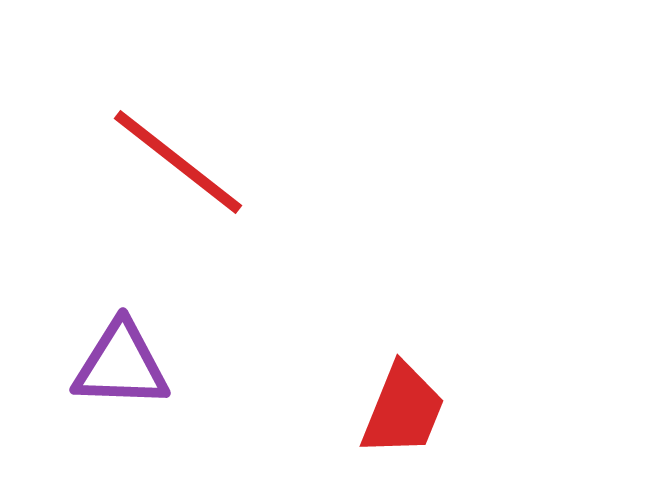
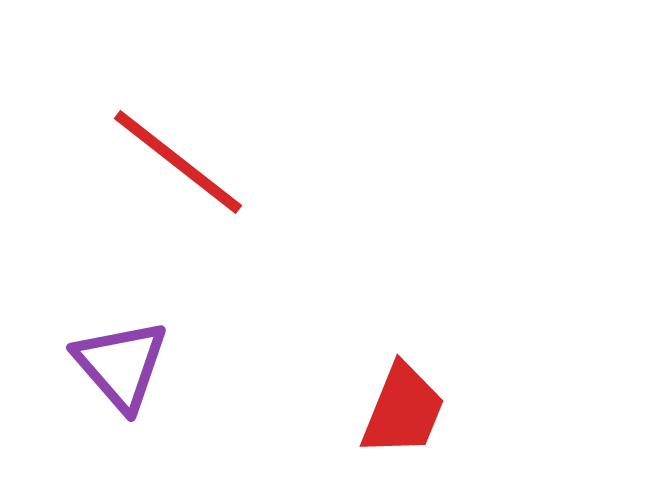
purple triangle: rotated 47 degrees clockwise
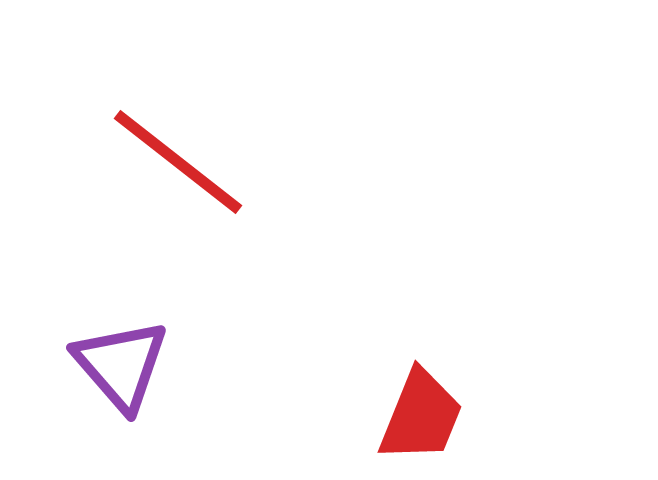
red trapezoid: moved 18 px right, 6 px down
